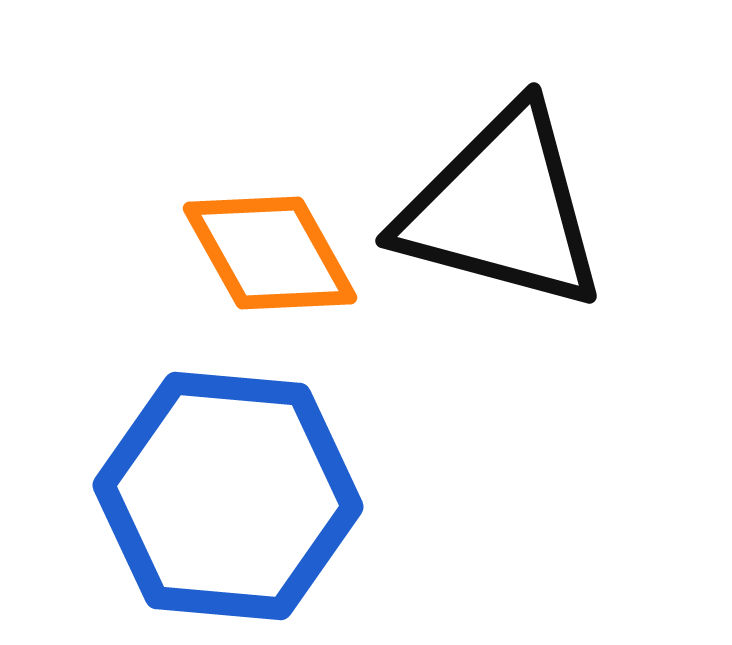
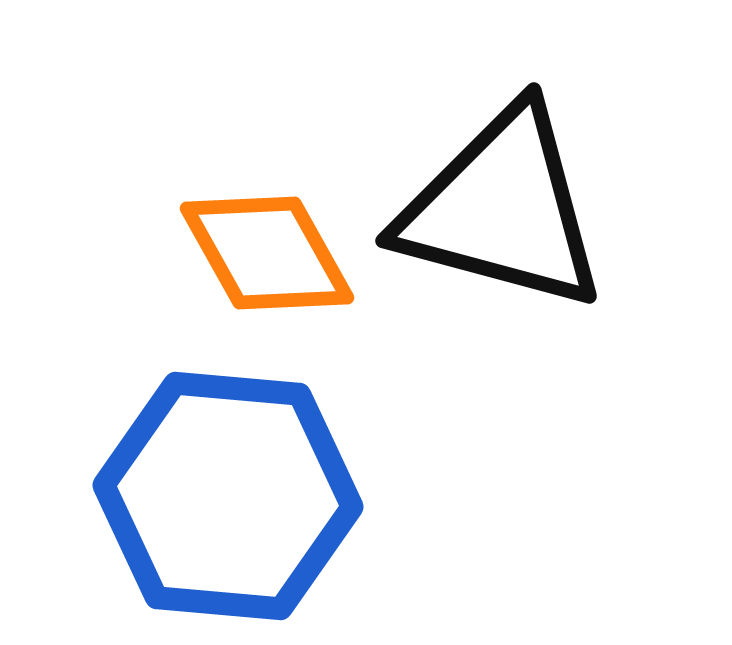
orange diamond: moved 3 px left
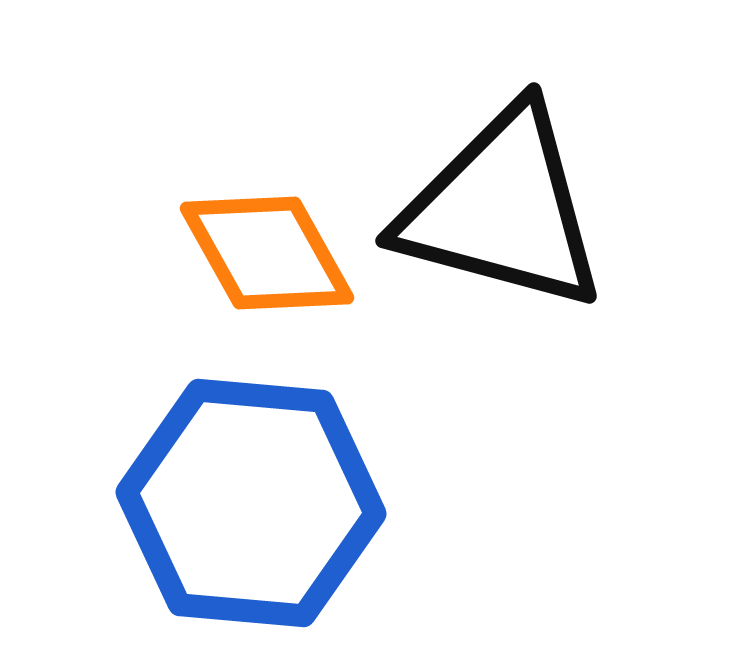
blue hexagon: moved 23 px right, 7 px down
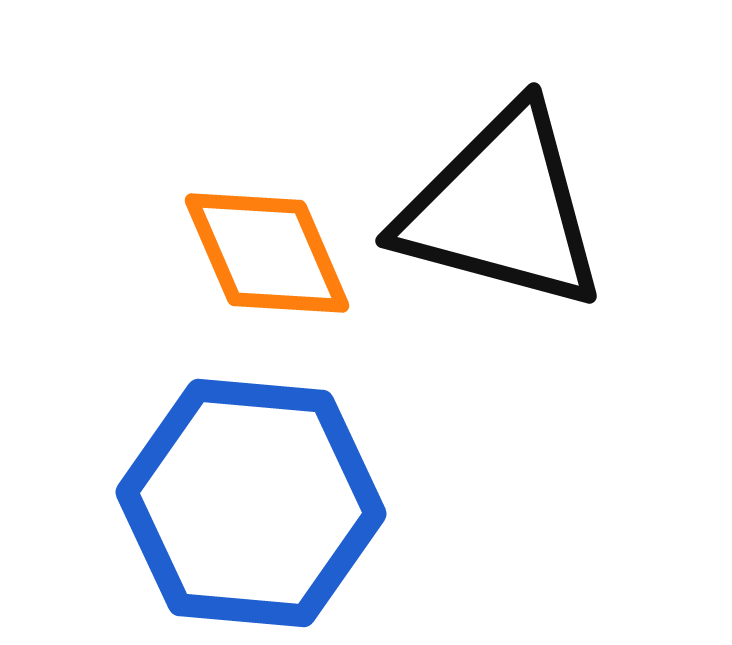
orange diamond: rotated 6 degrees clockwise
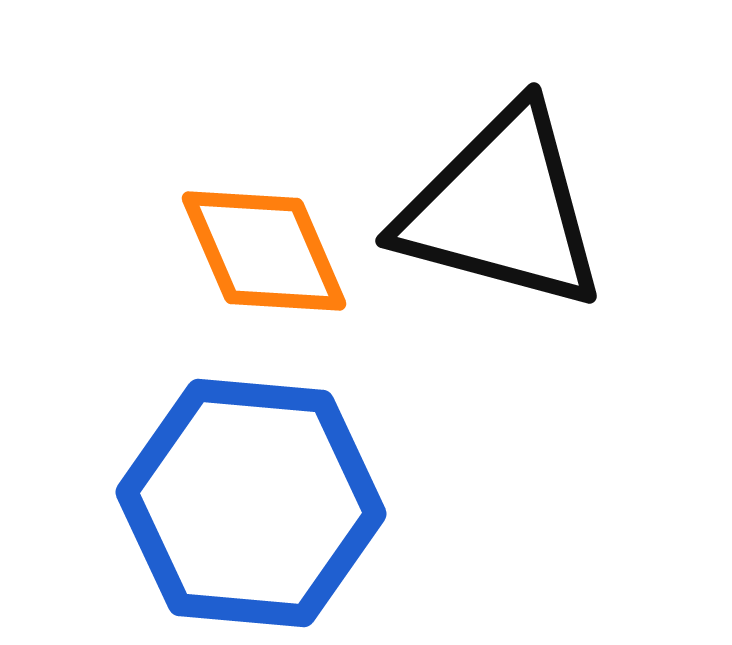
orange diamond: moved 3 px left, 2 px up
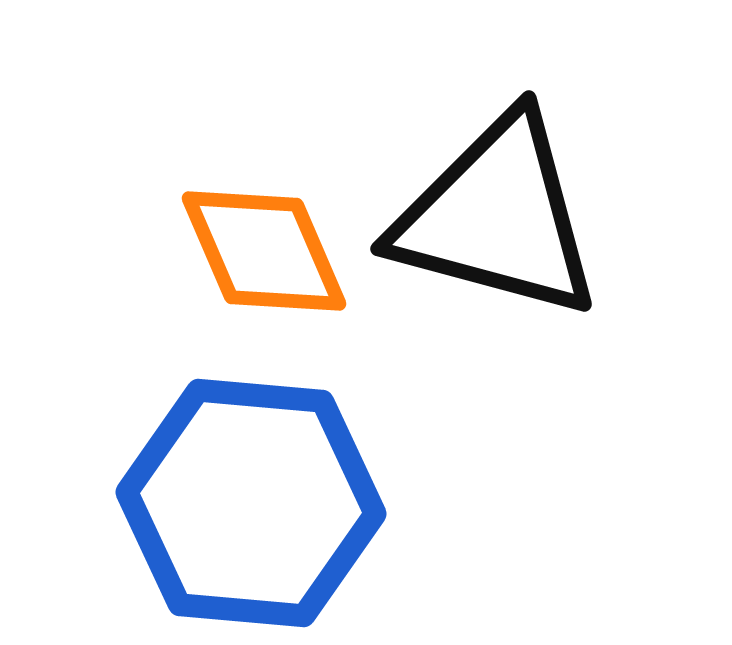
black triangle: moved 5 px left, 8 px down
